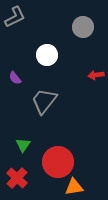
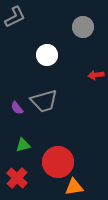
purple semicircle: moved 2 px right, 30 px down
gray trapezoid: rotated 144 degrees counterclockwise
green triangle: rotated 42 degrees clockwise
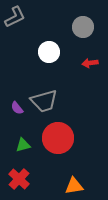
white circle: moved 2 px right, 3 px up
red arrow: moved 6 px left, 12 px up
red circle: moved 24 px up
red cross: moved 2 px right, 1 px down
orange triangle: moved 1 px up
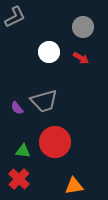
red arrow: moved 9 px left, 5 px up; rotated 140 degrees counterclockwise
red circle: moved 3 px left, 4 px down
green triangle: moved 6 px down; rotated 21 degrees clockwise
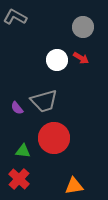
gray L-shape: rotated 125 degrees counterclockwise
white circle: moved 8 px right, 8 px down
red circle: moved 1 px left, 4 px up
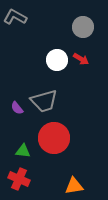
red arrow: moved 1 px down
red cross: rotated 20 degrees counterclockwise
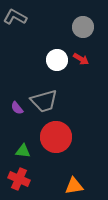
red circle: moved 2 px right, 1 px up
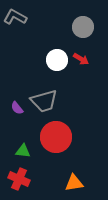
orange triangle: moved 3 px up
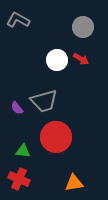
gray L-shape: moved 3 px right, 3 px down
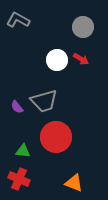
purple semicircle: moved 1 px up
orange triangle: rotated 30 degrees clockwise
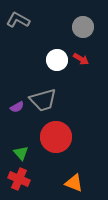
gray trapezoid: moved 1 px left, 1 px up
purple semicircle: rotated 80 degrees counterclockwise
green triangle: moved 2 px left, 2 px down; rotated 42 degrees clockwise
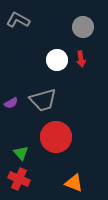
red arrow: rotated 49 degrees clockwise
purple semicircle: moved 6 px left, 4 px up
